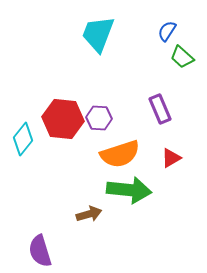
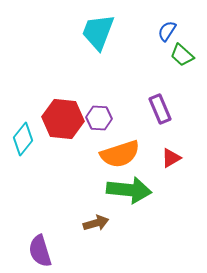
cyan trapezoid: moved 2 px up
green trapezoid: moved 2 px up
brown arrow: moved 7 px right, 9 px down
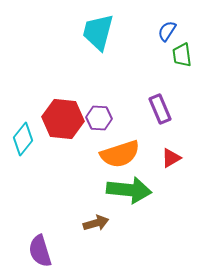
cyan trapezoid: rotated 6 degrees counterclockwise
green trapezoid: rotated 40 degrees clockwise
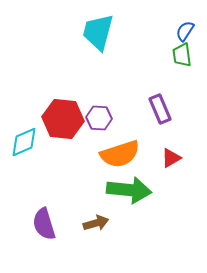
blue semicircle: moved 18 px right
cyan diamond: moved 1 px right, 3 px down; rotated 28 degrees clockwise
purple semicircle: moved 4 px right, 27 px up
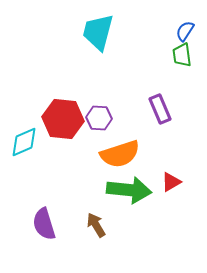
red triangle: moved 24 px down
brown arrow: moved 2 px down; rotated 105 degrees counterclockwise
